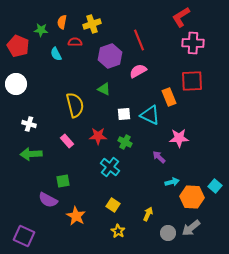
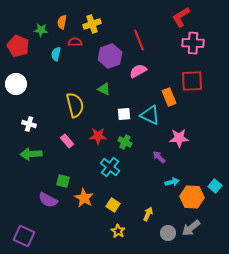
cyan semicircle: rotated 40 degrees clockwise
green square: rotated 24 degrees clockwise
orange star: moved 8 px right, 18 px up
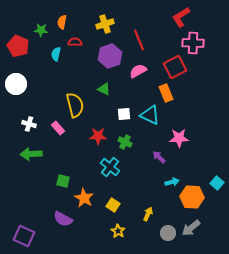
yellow cross: moved 13 px right
red square: moved 17 px left, 14 px up; rotated 25 degrees counterclockwise
orange rectangle: moved 3 px left, 4 px up
pink rectangle: moved 9 px left, 13 px up
cyan square: moved 2 px right, 3 px up
purple semicircle: moved 15 px right, 19 px down
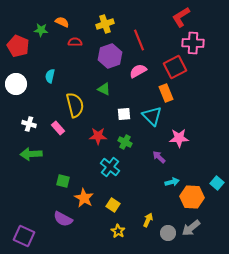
orange semicircle: rotated 104 degrees clockwise
cyan semicircle: moved 6 px left, 22 px down
cyan triangle: moved 2 px right, 1 px down; rotated 20 degrees clockwise
yellow arrow: moved 6 px down
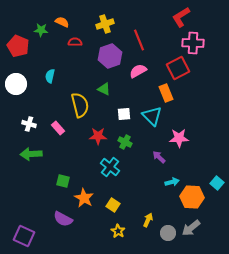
red square: moved 3 px right, 1 px down
yellow semicircle: moved 5 px right
